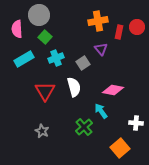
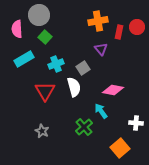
cyan cross: moved 6 px down
gray square: moved 5 px down
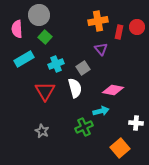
white semicircle: moved 1 px right, 1 px down
cyan arrow: rotated 112 degrees clockwise
green cross: rotated 18 degrees clockwise
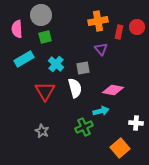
gray circle: moved 2 px right
green square: rotated 32 degrees clockwise
cyan cross: rotated 28 degrees counterclockwise
gray square: rotated 24 degrees clockwise
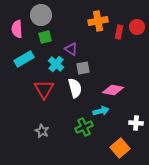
purple triangle: moved 30 px left; rotated 16 degrees counterclockwise
red triangle: moved 1 px left, 2 px up
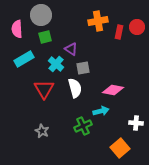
green cross: moved 1 px left, 1 px up
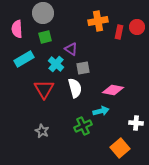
gray circle: moved 2 px right, 2 px up
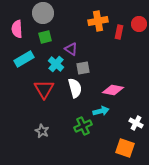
red circle: moved 2 px right, 3 px up
white cross: rotated 24 degrees clockwise
orange square: moved 5 px right; rotated 30 degrees counterclockwise
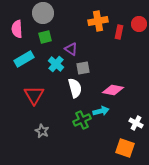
red triangle: moved 10 px left, 6 px down
green cross: moved 1 px left, 6 px up
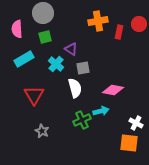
orange square: moved 4 px right, 5 px up; rotated 12 degrees counterclockwise
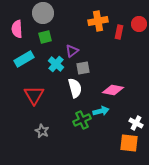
purple triangle: moved 1 px right, 2 px down; rotated 48 degrees clockwise
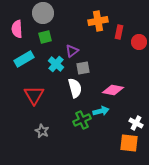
red circle: moved 18 px down
